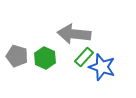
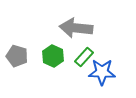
gray arrow: moved 2 px right, 6 px up
green hexagon: moved 8 px right, 2 px up
blue star: moved 5 px down; rotated 16 degrees counterclockwise
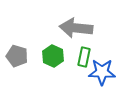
green rectangle: rotated 30 degrees counterclockwise
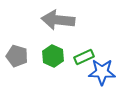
gray arrow: moved 18 px left, 8 px up
green rectangle: rotated 54 degrees clockwise
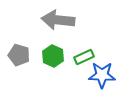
gray pentagon: moved 2 px right, 1 px up
blue star: moved 3 px down
